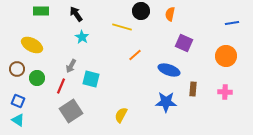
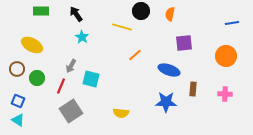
purple square: rotated 30 degrees counterclockwise
pink cross: moved 2 px down
yellow semicircle: moved 2 px up; rotated 112 degrees counterclockwise
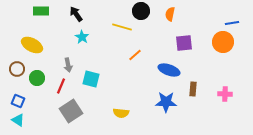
orange circle: moved 3 px left, 14 px up
gray arrow: moved 3 px left, 1 px up; rotated 40 degrees counterclockwise
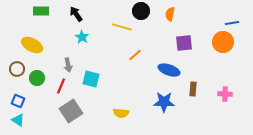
blue star: moved 2 px left
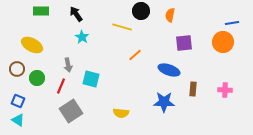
orange semicircle: moved 1 px down
pink cross: moved 4 px up
